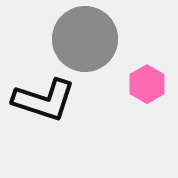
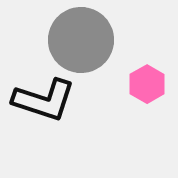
gray circle: moved 4 px left, 1 px down
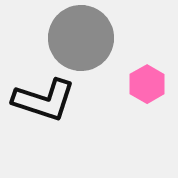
gray circle: moved 2 px up
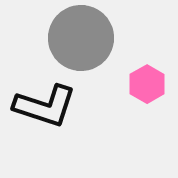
black L-shape: moved 1 px right, 6 px down
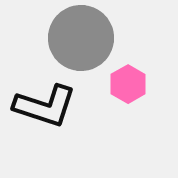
pink hexagon: moved 19 px left
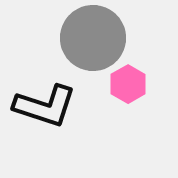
gray circle: moved 12 px right
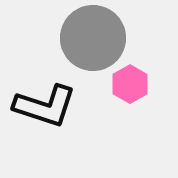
pink hexagon: moved 2 px right
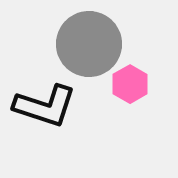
gray circle: moved 4 px left, 6 px down
